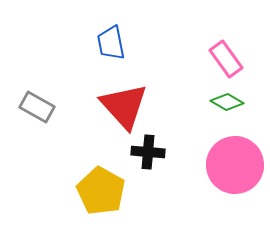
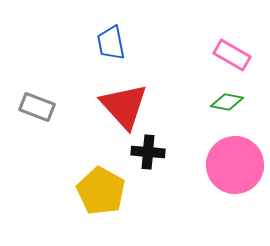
pink rectangle: moved 6 px right, 4 px up; rotated 24 degrees counterclockwise
green diamond: rotated 20 degrees counterclockwise
gray rectangle: rotated 8 degrees counterclockwise
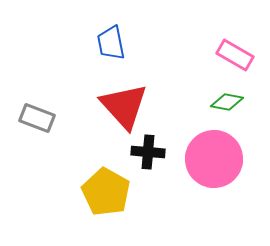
pink rectangle: moved 3 px right
gray rectangle: moved 11 px down
pink circle: moved 21 px left, 6 px up
yellow pentagon: moved 5 px right, 1 px down
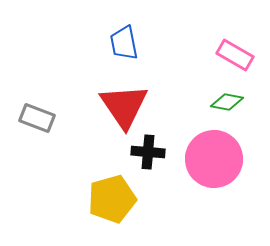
blue trapezoid: moved 13 px right
red triangle: rotated 8 degrees clockwise
yellow pentagon: moved 6 px right, 7 px down; rotated 27 degrees clockwise
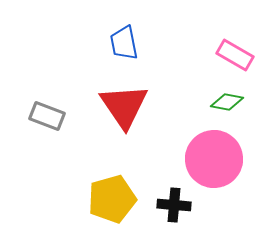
gray rectangle: moved 10 px right, 2 px up
black cross: moved 26 px right, 53 px down
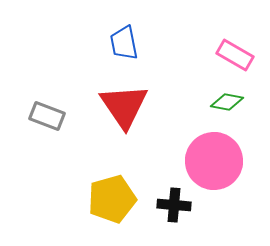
pink circle: moved 2 px down
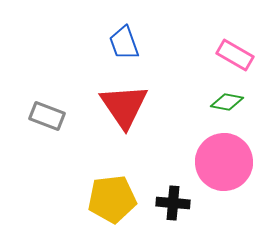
blue trapezoid: rotated 9 degrees counterclockwise
pink circle: moved 10 px right, 1 px down
yellow pentagon: rotated 9 degrees clockwise
black cross: moved 1 px left, 2 px up
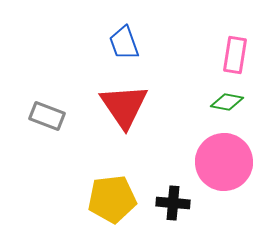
pink rectangle: rotated 69 degrees clockwise
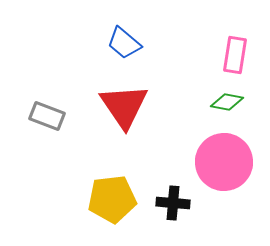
blue trapezoid: rotated 30 degrees counterclockwise
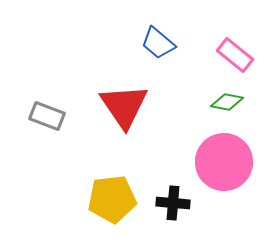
blue trapezoid: moved 34 px right
pink rectangle: rotated 60 degrees counterclockwise
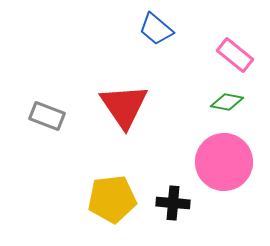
blue trapezoid: moved 2 px left, 14 px up
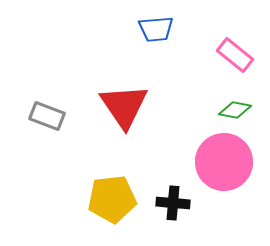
blue trapezoid: rotated 45 degrees counterclockwise
green diamond: moved 8 px right, 8 px down
